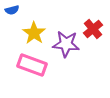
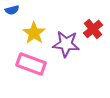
pink rectangle: moved 1 px left, 1 px up
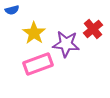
pink rectangle: moved 7 px right; rotated 40 degrees counterclockwise
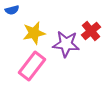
red cross: moved 2 px left, 2 px down
yellow star: rotated 25 degrees clockwise
pink rectangle: moved 6 px left, 2 px down; rotated 32 degrees counterclockwise
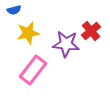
blue semicircle: moved 2 px right
yellow star: moved 6 px left
pink rectangle: moved 1 px right, 4 px down
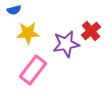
yellow star: rotated 10 degrees clockwise
purple star: rotated 16 degrees counterclockwise
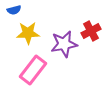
red cross: rotated 12 degrees clockwise
purple star: moved 2 px left
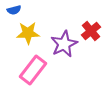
red cross: rotated 12 degrees counterclockwise
purple star: rotated 16 degrees counterclockwise
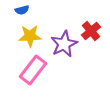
blue semicircle: moved 8 px right
yellow star: moved 2 px right, 3 px down
